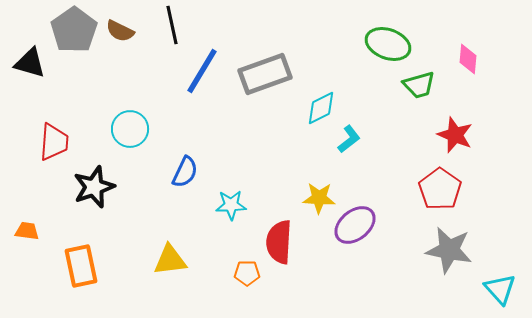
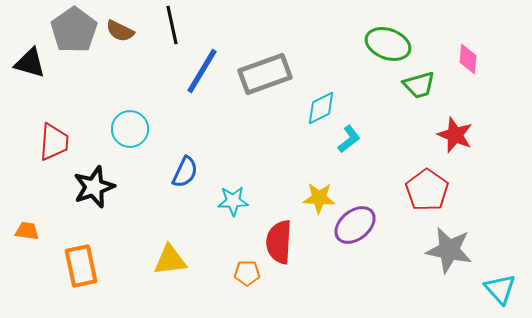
red pentagon: moved 13 px left, 1 px down
cyan star: moved 2 px right, 4 px up
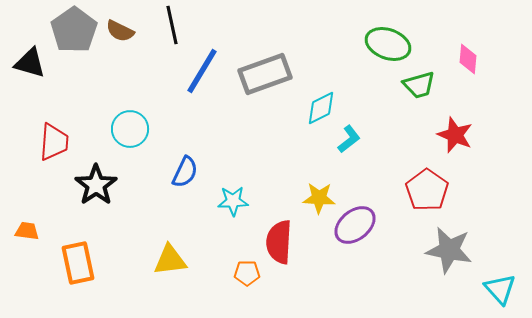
black star: moved 2 px right, 2 px up; rotated 15 degrees counterclockwise
orange rectangle: moved 3 px left, 3 px up
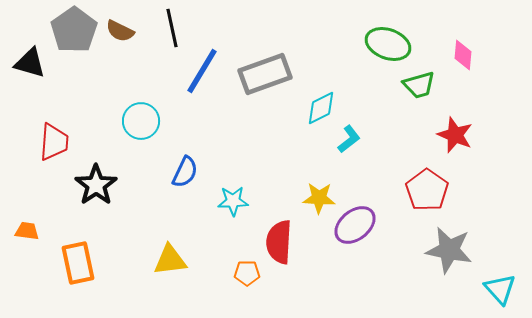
black line: moved 3 px down
pink diamond: moved 5 px left, 4 px up
cyan circle: moved 11 px right, 8 px up
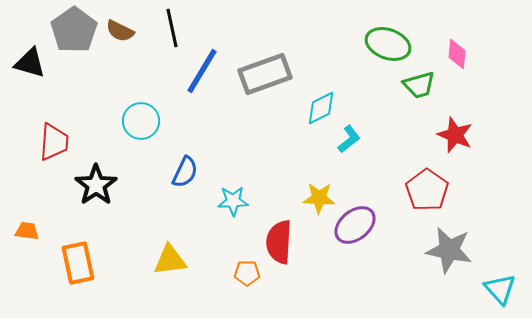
pink diamond: moved 6 px left, 1 px up
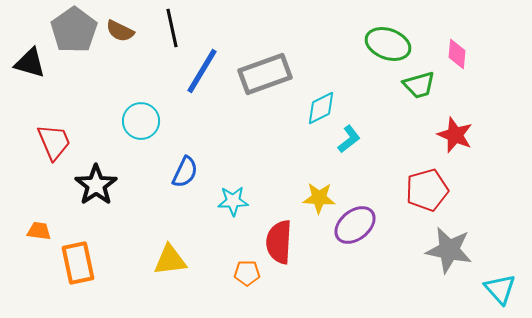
red trapezoid: rotated 27 degrees counterclockwise
red pentagon: rotated 21 degrees clockwise
orange trapezoid: moved 12 px right
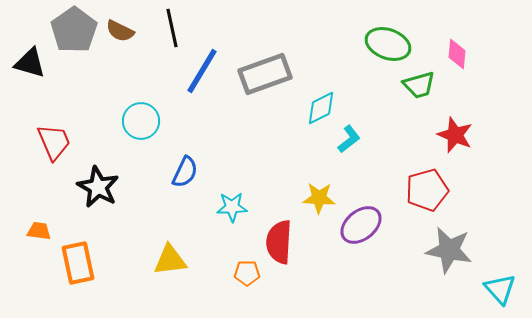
black star: moved 2 px right, 2 px down; rotated 9 degrees counterclockwise
cyan star: moved 1 px left, 6 px down
purple ellipse: moved 6 px right
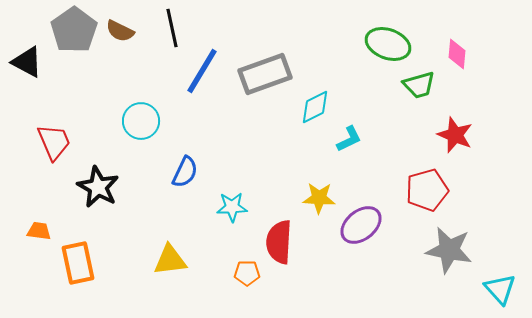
black triangle: moved 3 px left, 1 px up; rotated 12 degrees clockwise
cyan diamond: moved 6 px left, 1 px up
cyan L-shape: rotated 12 degrees clockwise
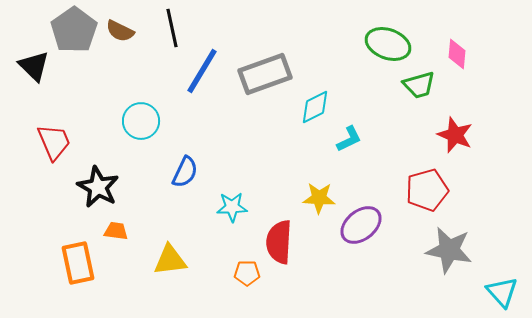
black triangle: moved 7 px right, 4 px down; rotated 16 degrees clockwise
orange trapezoid: moved 77 px right
cyan triangle: moved 2 px right, 3 px down
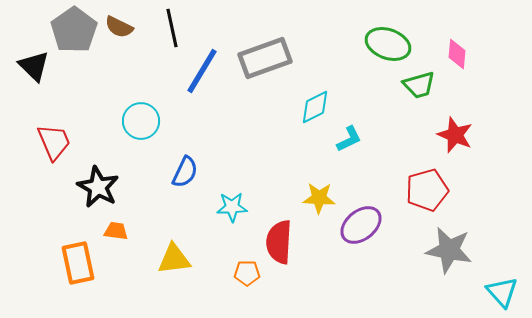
brown semicircle: moved 1 px left, 4 px up
gray rectangle: moved 16 px up
yellow triangle: moved 4 px right, 1 px up
